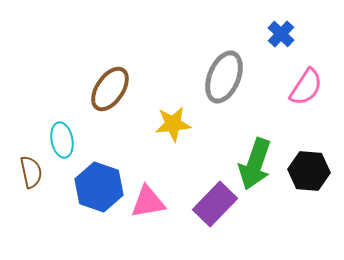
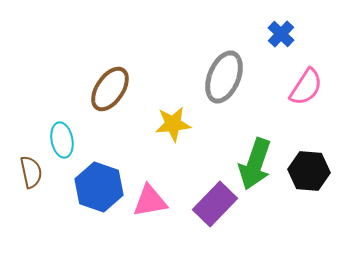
pink triangle: moved 2 px right, 1 px up
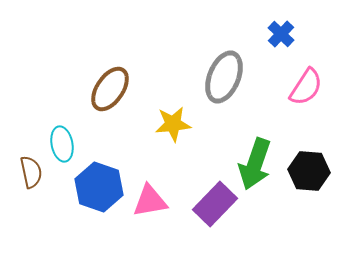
cyan ellipse: moved 4 px down
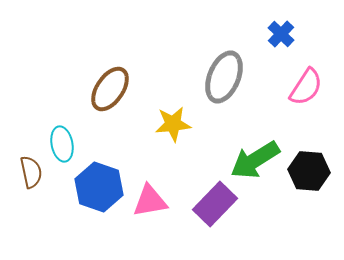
green arrow: moved 4 px up; rotated 39 degrees clockwise
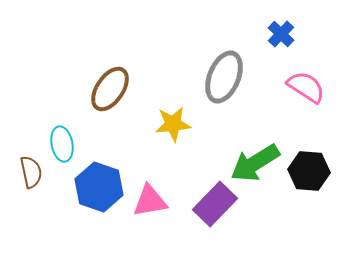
pink semicircle: rotated 90 degrees counterclockwise
green arrow: moved 3 px down
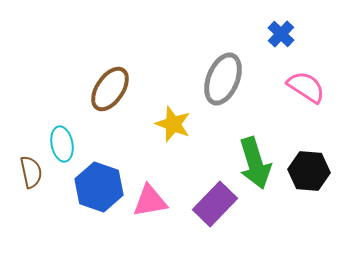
gray ellipse: moved 1 px left, 2 px down
yellow star: rotated 27 degrees clockwise
green arrow: rotated 75 degrees counterclockwise
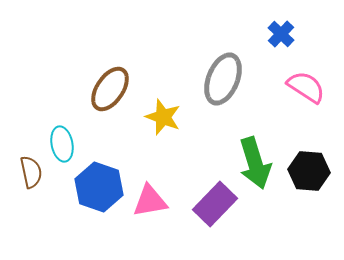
yellow star: moved 10 px left, 7 px up
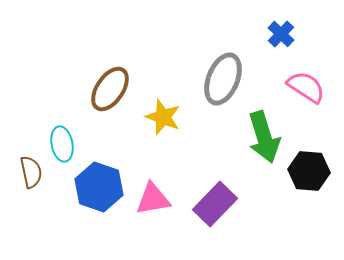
green arrow: moved 9 px right, 26 px up
pink triangle: moved 3 px right, 2 px up
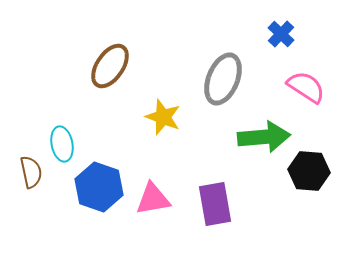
brown ellipse: moved 23 px up
green arrow: rotated 78 degrees counterclockwise
purple rectangle: rotated 54 degrees counterclockwise
